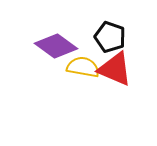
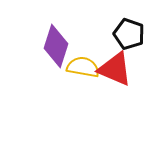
black pentagon: moved 19 px right, 3 px up
purple diamond: rotated 72 degrees clockwise
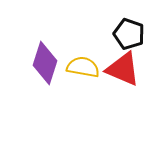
purple diamond: moved 11 px left, 17 px down
red triangle: moved 8 px right
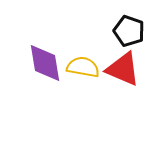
black pentagon: moved 3 px up
purple diamond: rotated 27 degrees counterclockwise
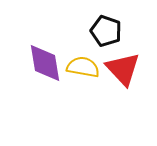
black pentagon: moved 23 px left
red triangle: rotated 24 degrees clockwise
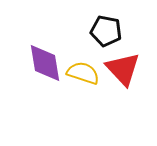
black pentagon: rotated 8 degrees counterclockwise
yellow semicircle: moved 6 px down; rotated 8 degrees clockwise
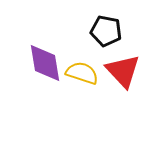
red triangle: moved 2 px down
yellow semicircle: moved 1 px left
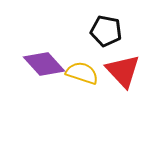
purple diamond: moved 1 px left, 1 px down; rotated 33 degrees counterclockwise
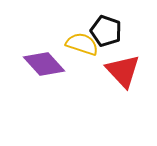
black pentagon: rotated 8 degrees clockwise
yellow semicircle: moved 29 px up
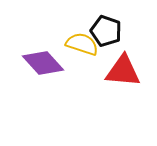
purple diamond: moved 1 px left, 1 px up
red triangle: rotated 42 degrees counterclockwise
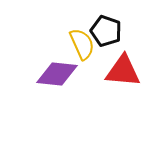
yellow semicircle: rotated 48 degrees clockwise
purple diamond: moved 14 px right, 11 px down; rotated 42 degrees counterclockwise
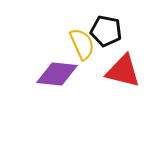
black pentagon: rotated 8 degrees counterclockwise
red triangle: rotated 9 degrees clockwise
